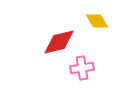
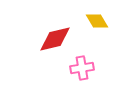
red diamond: moved 4 px left, 3 px up
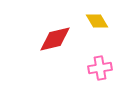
pink cross: moved 18 px right
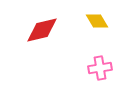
red diamond: moved 13 px left, 9 px up
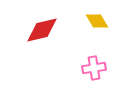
pink cross: moved 6 px left
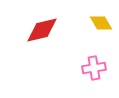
yellow diamond: moved 4 px right, 2 px down
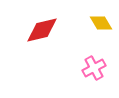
pink cross: rotated 20 degrees counterclockwise
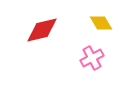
pink cross: moved 2 px left, 10 px up
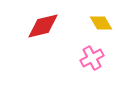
red diamond: moved 1 px right, 4 px up
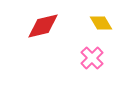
pink cross: rotated 15 degrees counterclockwise
